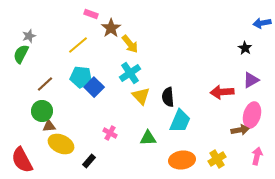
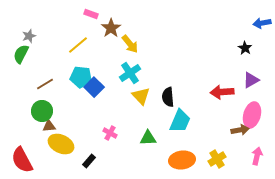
brown line: rotated 12 degrees clockwise
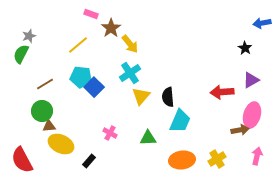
yellow triangle: rotated 24 degrees clockwise
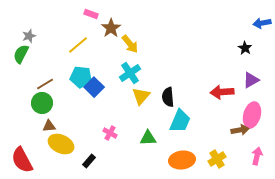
green circle: moved 8 px up
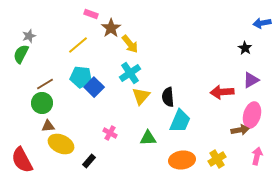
brown triangle: moved 1 px left
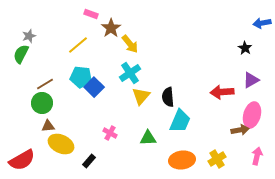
red semicircle: rotated 92 degrees counterclockwise
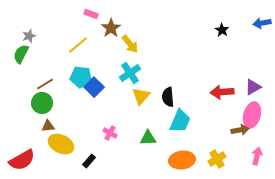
black star: moved 23 px left, 18 px up
purple triangle: moved 2 px right, 7 px down
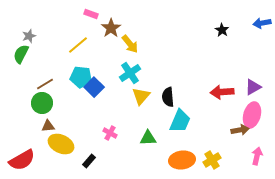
yellow cross: moved 5 px left, 1 px down
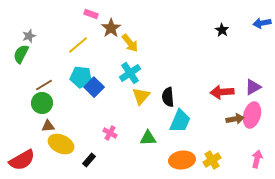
yellow arrow: moved 1 px up
brown line: moved 1 px left, 1 px down
brown arrow: moved 5 px left, 11 px up
pink arrow: moved 3 px down
black rectangle: moved 1 px up
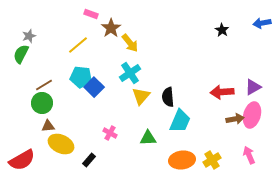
pink arrow: moved 8 px left, 4 px up; rotated 36 degrees counterclockwise
